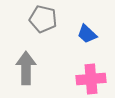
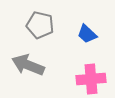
gray pentagon: moved 3 px left, 6 px down
gray arrow: moved 2 px right, 3 px up; rotated 68 degrees counterclockwise
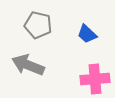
gray pentagon: moved 2 px left
pink cross: moved 4 px right
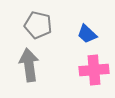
gray arrow: moved 1 px right; rotated 60 degrees clockwise
pink cross: moved 1 px left, 9 px up
